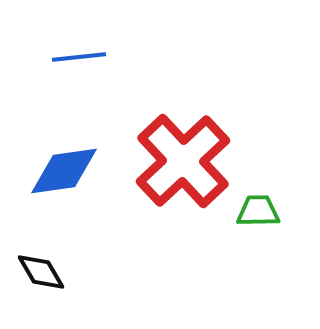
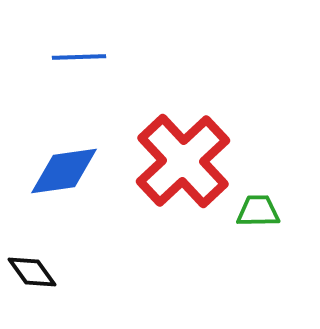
blue line: rotated 4 degrees clockwise
black diamond: moved 9 px left; rotated 6 degrees counterclockwise
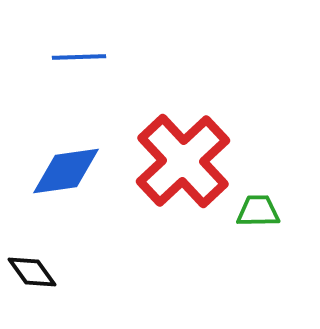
blue diamond: moved 2 px right
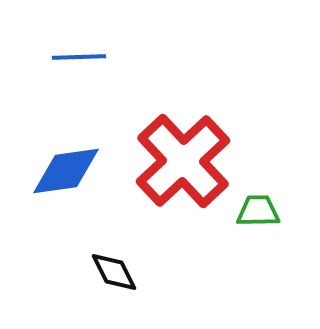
black diamond: moved 82 px right; rotated 9 degrees clockwise
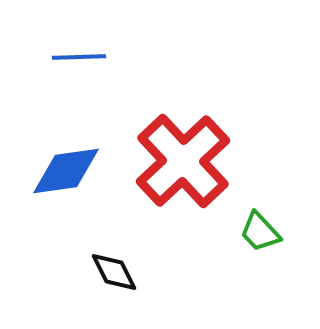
green trapezoid: moved 2 px right, 21 px down; rotated 132 degrees counterclockwise
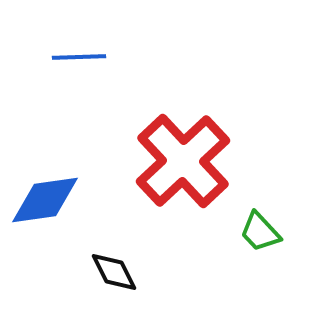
blue diamond: moved 21 px left, 29 px down
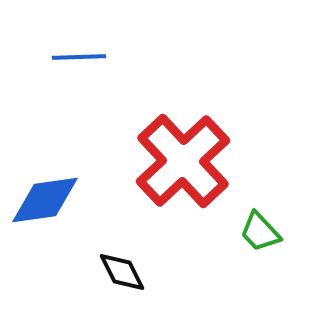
black diamond: moved 8 px right
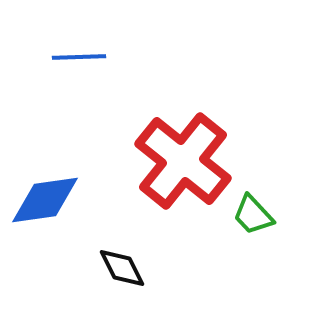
red cross: rotated 8 degrees counterclockwise
green trapezoid: moved 7 px left, 17 px up
black diamond: moved 4 px up
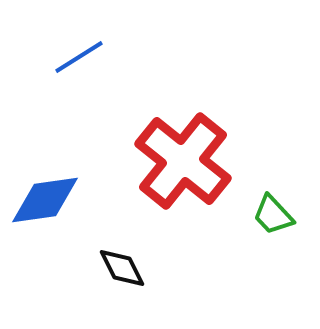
blue line: rotated 30 degrees counterclockwise
green trapezoid: moved 20 px right
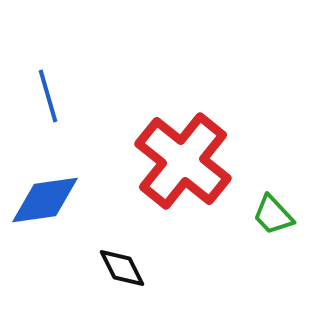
blue line: moved 31 px left, 39 px down; rotated 74 degrees counterclockwise
